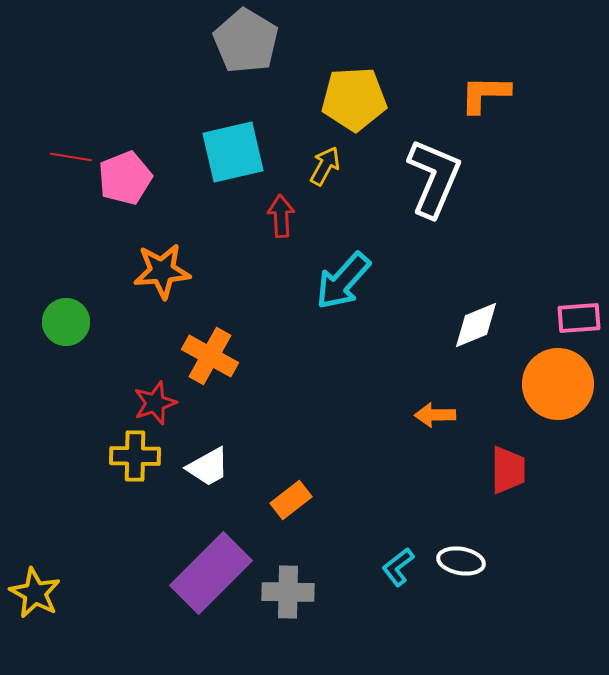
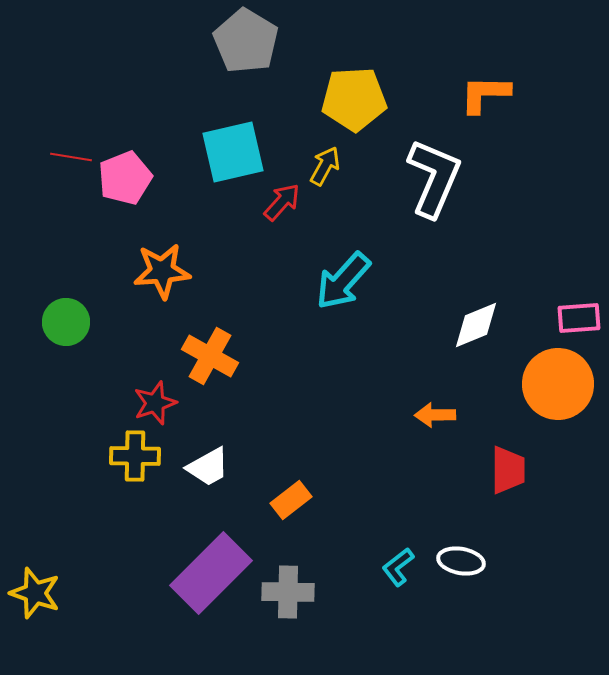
red arrow: moved 1 px right, 14 px up; rotated 45 degrees clockwise
yellow star: rotated 9 degrees counterclockwise
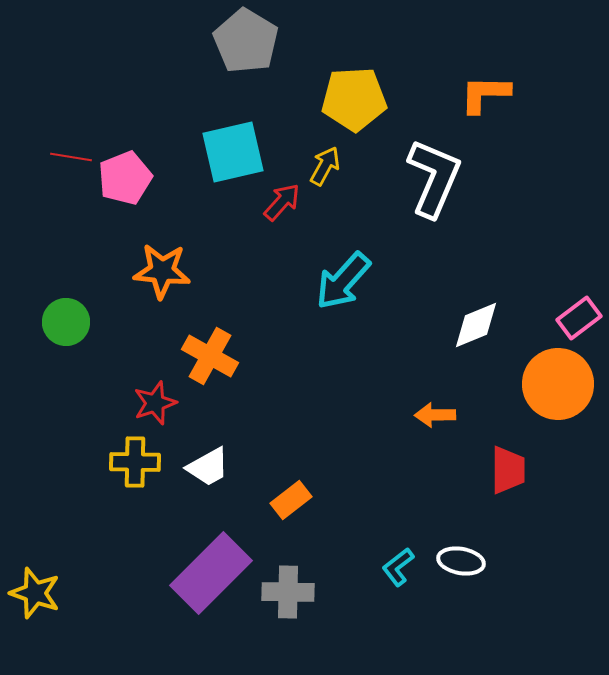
orange star: rotated 10 degrees clockwise
pink rectangle: rotated 33 degrees counterclockwise
yellow cross: moved 6 px down
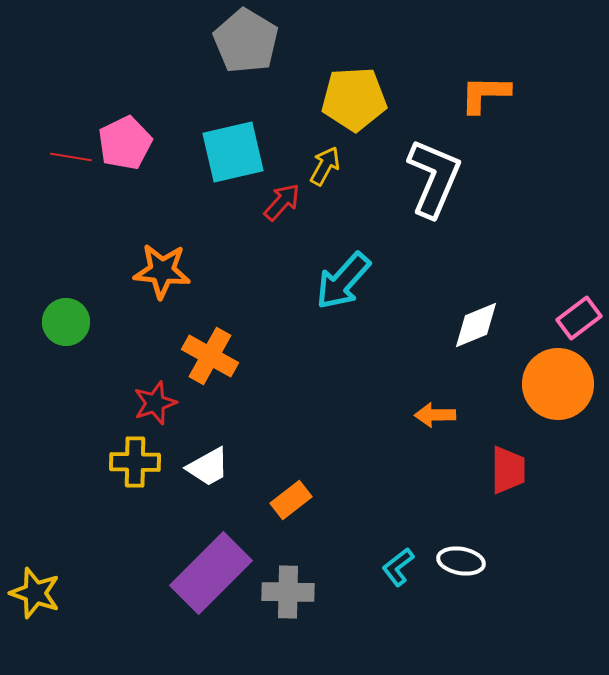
pink pentagon: moved 35 px up; rotated 4 degrees counterclockwise
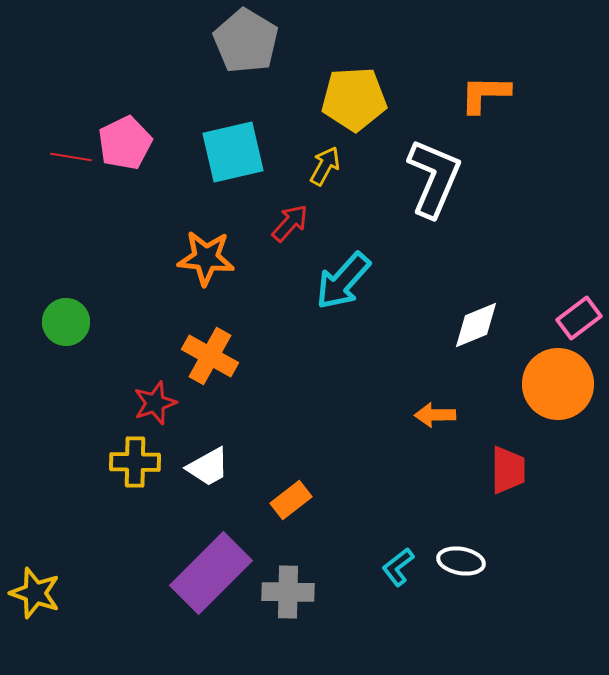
red arrow: moved 8 px right, 21 px down
orange star: moved 44 px right, 13 px up
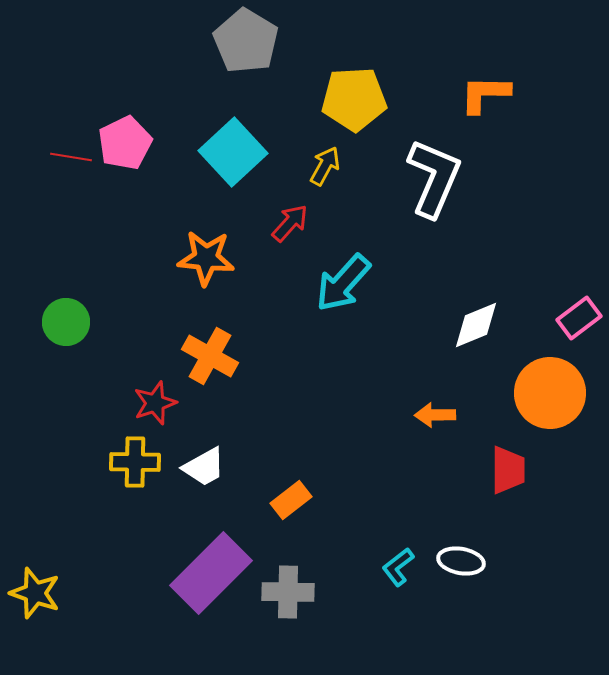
cyan square: rotated 30 degrees counterclockwise
cyan arrow: moved 2 px down
orange circle: moved 8 px left, 9 px down
white trapezoid: moved 4 px left
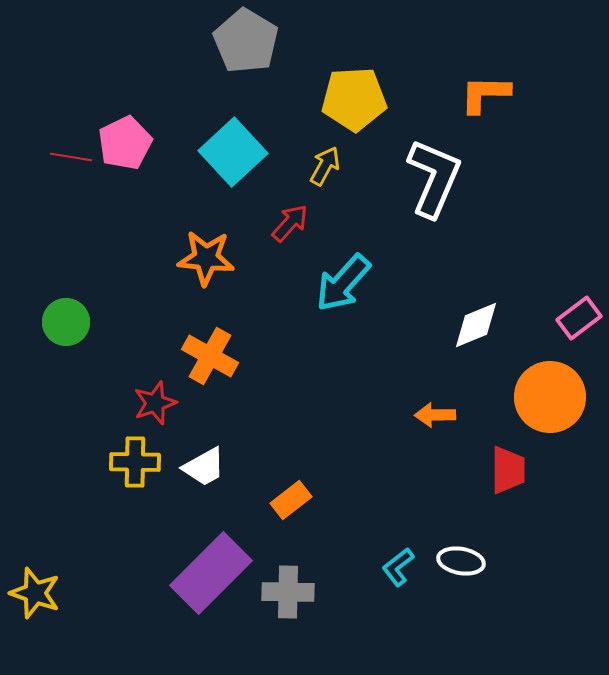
orange circle: moved 4 px down
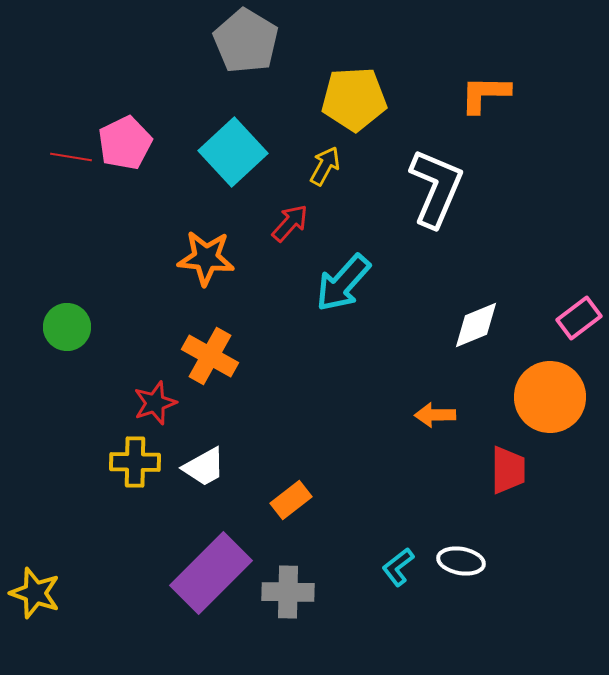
white L-shape: moved 2 px right, 10 px down
green circle: moved 1 px right, 5 px down
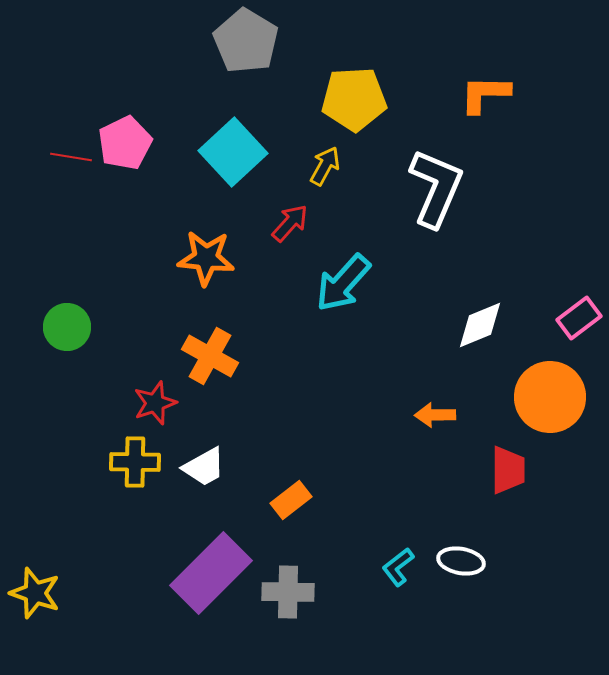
white diamond: moved 4 px right
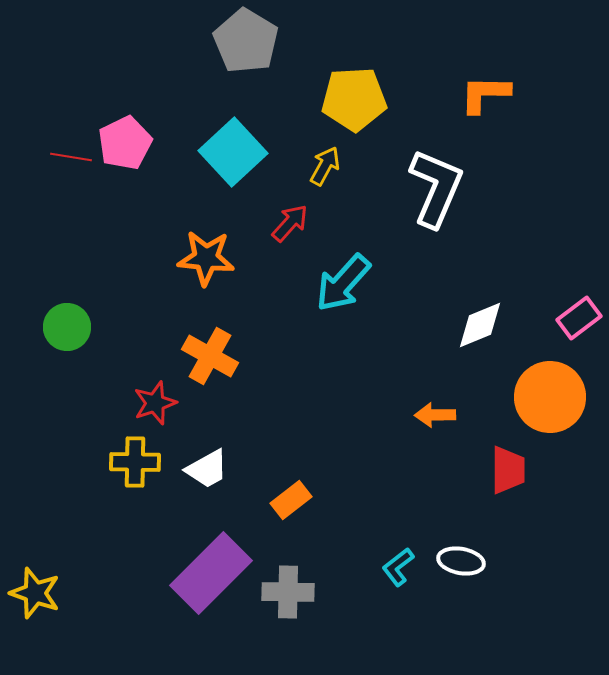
white trapezoid: moved 3 px right, 2 px down
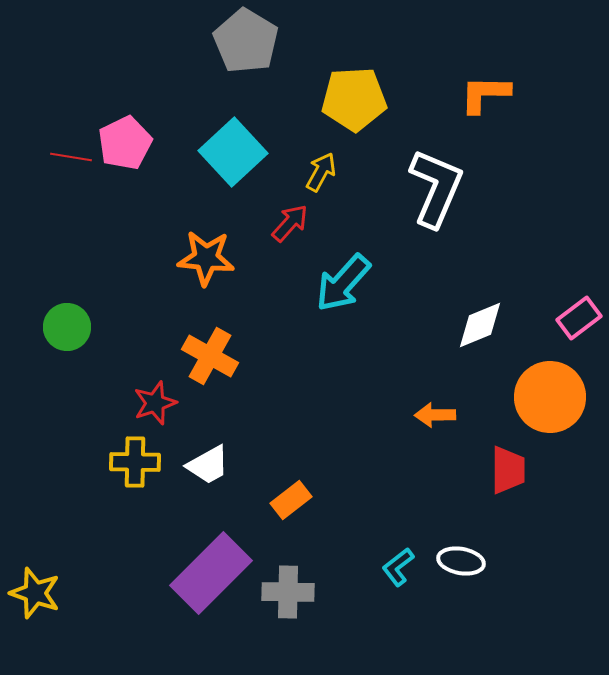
yellow arrow: moved 4 px left, 6 px down
white trapezoid: moved 1 px right, 4 px up
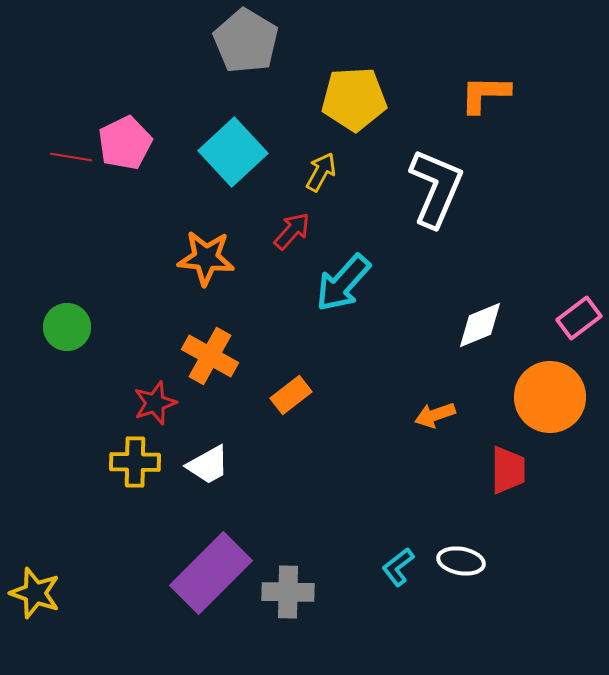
red arrow: moved 2 px right, 8 px down
orange arrow: rotated 18 degrees counterclockwise
orange rectangle: moved 105 px up
